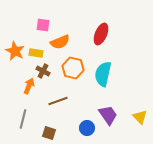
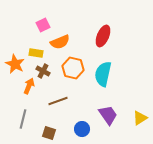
pink square: rotated 32 degrees counterclockwise
red ellipse: moved 2 px right, 2 px down
orange star: moved 13 px down
yellow triangle: moved 1 px down; rotated 42 degrees clockwise
blue circle: moved 5 px left, 1 px down
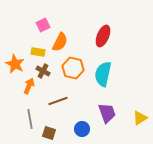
orange semicircle: rotated 42 degrees counterclockwise
yellow rectangle: moved 2 px right, 1 px up
purple trapezoid: moved 1 px left, 2 px up; rotated 15 degrees clockwise
gray line: moved 7 px right; rotated 24 degrees counterclockwise
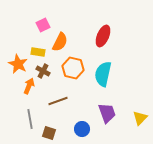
orange star: moved 3 px right
yellow triangle: rotated 14 degrees counterclockwise
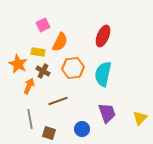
orange hexagon: rotated 20 degrees counterclockwise
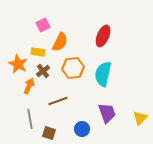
brown cross: rotated 24 degrees clockwise
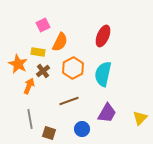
orange hexagon: rotated 20 degrees counterclockwise
brown line: moved 11 px right
purple trapezoid: rotated 50 degrees clockwise
